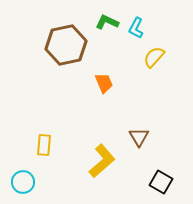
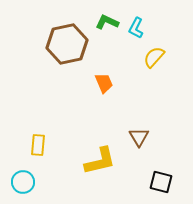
brown hexagon: moved 1 px right, 1 px up
yellow rectangle: moved 6 px left
yellow L-shape: moved 2 px left; rotated 28 degrees clockwise
black square: rotated 15 degrees counterclockwise
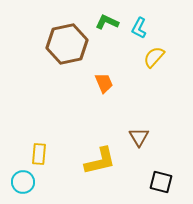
cyan L-shape: moved 3 px right
yellow rectangle: moved 1 px right, 9 px down
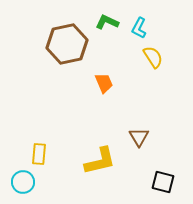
yellow semicircle: moved 1 px left; rotated 105 degrees clockwise
black square: moved 2 px right
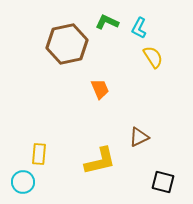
orange trapezoid: moved 4 px left, 6 px down
brown triangle: rotated 35 degrees clockwise
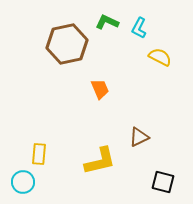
yellow semicircle: moved 7 px right; rotated 30 degrees counterclockwise
